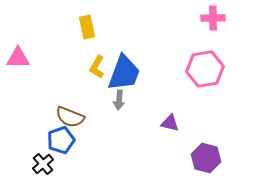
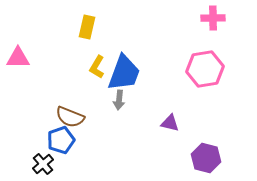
yellow rectangle: rotated 25 degrees clockwise
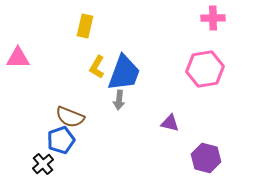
yellow rectangle: moved 2 px left, 1 px up
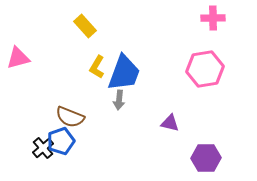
yellow rectangle: rotated 55 degrees counterclockwise
pink triangle: rotated 15 degrees counterclockwise
blue pentagon: moved 1 px down
purple hexagon: rotated 16 degrees counterclockwise
black cross: moved 16 px up
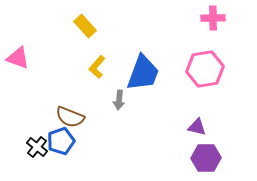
pink triangle: rotated 35 degrees clockwise
yellow L-shape: rotated 10 degrees clockwise
blue trapezoid: moved 19 px right
purple triangle: moved 27 px right, 4 px down
black cross: moved 6 px left, 1 px up; rotated 10 degrees counterclockwise
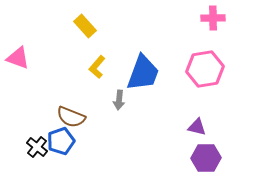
brown semicircle: moved 1 px right
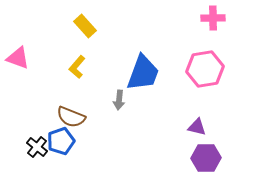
yellow L-shape: moved 20 px left
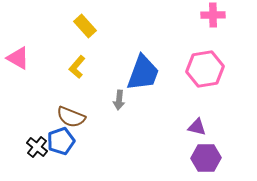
pink cross: moved 3 px up
pink triangle: rotated 10 degrees clockwise
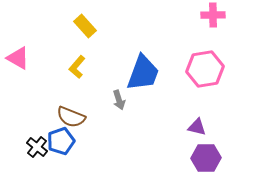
gray arrow: rotated 24 degrees counterclockwise
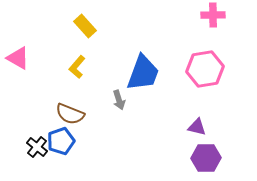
brown semicircle: moved 1 px left, 3 px up
